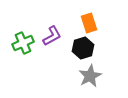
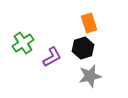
purple L-shape: moved 21 px down
green cross: rotated 10 degrees counterclockwise
gray star: rotated 15 degrees clockwise
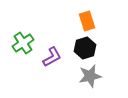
orange rectangle: moved 2 px left, 2 px up
black hexagon: moved 2 px right
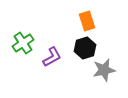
gray star: moved 14 px right, 6 px up
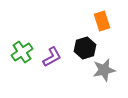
orange rectangle: moved 15 px right
green cross: moved 1 px left, 9 px down
